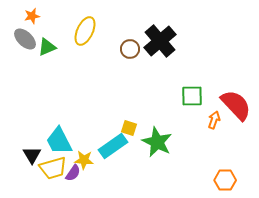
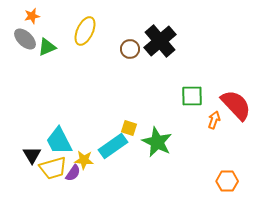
orange hexagon: moved 2 px right, 1 px down
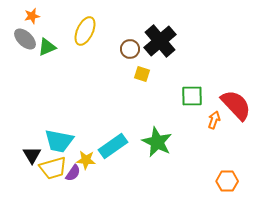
yellow square: moved 13 px right, 54 px up
cyan trapezoid: rotated 52 degrees counterclockwise
yellow star: moved 2 px right
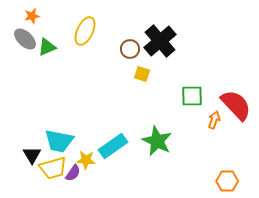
green star: moved 1 px up
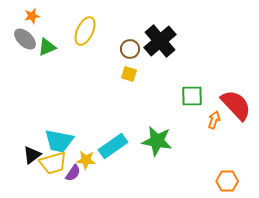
yellow square: moved 13 px left
green star: rotated 16 degrees counterclockwise
black triangle: rotated 24 degrees clockwise
yellow trapezoid: moved 5 px up
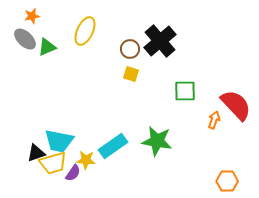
yellow square: moved 2 px right
green square: moved 7 px left, 5 px up
black triangle: moved 4 px right, 2 px up; rotated 18 degrees clockwise
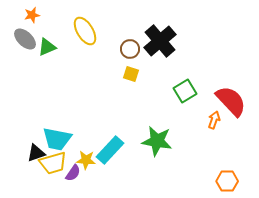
orange star: moved 1 px up
yellow ellipse: rotated 56 degrees counterclockwise
green square: rotated 30 degrees counterclockwise
red semicircle: moved 5 px left, 4 px up
cyan trapezoid: moved 2 px left, 2 px up
cyan rectangle: moved 3 px left, 4 px down; rotated 12 degrees counterclockwise
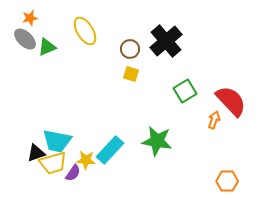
orange star: moved 2 px left, 3 px down
black cross: moved 6 px right
cyan trapezoid: moved 2 px down
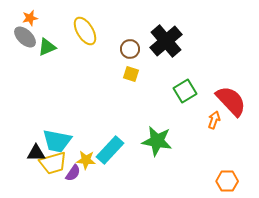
gray ellipse: moved 2 px up
black triangle: rotated 18 degrees clockwise
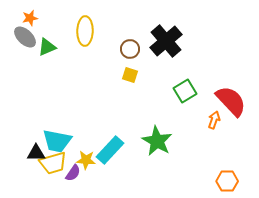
yellow ellipse: rotated 32 degrees clockwise
yellow square: moved 1 px left, 1 px down
green star: rotated 20 degrees clockwise
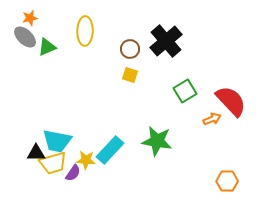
orange arrow: moved 2 px left, 1 px up; rotated 48 degrees clockwise
green star: rotated 20 degrees counterclockwise
